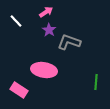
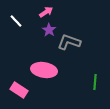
green line: moved 1 px left
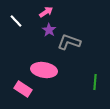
pink rectangle: moved 4 px right, 1 px up
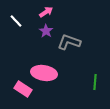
purple star: moved 3 px left, 1 px down
pink ellipse: moved 3 px down
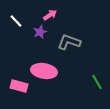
pink arrow: moved 4 px right, 3 px down
purple star: moved 6 px left, 1 px down; rotated 16 degrees clockwise
pink ellipse: moved 2 px up
green line: moved 2 px right; rotated 35 degrees counterclockwise
pink rectangle: moved 4 px left, 3 px up; rotated 18 degrees counterclockwise
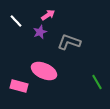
pink arrow: moved 2 px left
pink ellipse: rotated 15 degrees clockwise
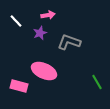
pink arrow: rotated 24 degrees clockwise
purple star: moved 1 px down
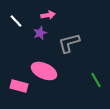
gray L-shape: moved 1 px down; rotated 35 degrees counterclockwise
green line: moved 1 px left, 2 px up
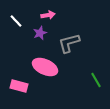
pink ellipse: moved 1 px right, 4 px up
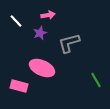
pink ellipse: moved 3 px left, 1 px down
